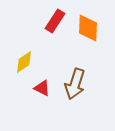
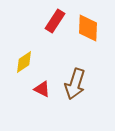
red triangle: moved 1 px down
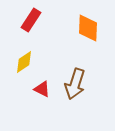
red rectangle: moved 24 px left, 1 px up
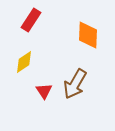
orange diamond: moved 7 px down
brown arrow: rotated 12 degrees clockwise
red triangle: moved 2 px right, 2 px down; rotated 30 degrees clockwise
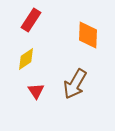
yellow diamond: moved 2 px right, 3 px up
red triangle: moved 8 px left
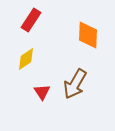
red triangle: moved 6 px right, 1 px down
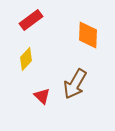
red rectangle: rotated 20 degrees clockwise
yellow diamond: rotated 15 degrees counterclockwise
red triangle: moved 4 px down; rotated 12 degrees counterclockwise
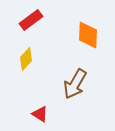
red triangle: moved 2 px left, 18 px down; rotated 12 degrees counterclockwise
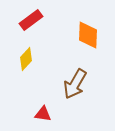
red triangle: moved 3 px right; rotated 24 degrees counterclockwise
